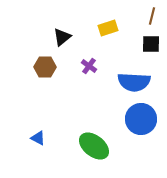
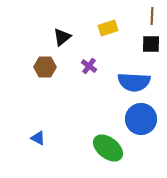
brown line: rotated 12 degrees counterclockwise
green ellipse: moved 14 px right, 2 px down
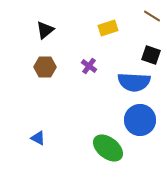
brown line: rotated 60 degrees counterclockwise
black triangle: moved 17 px left, 7 px up
black square: moved 11 px down; rotated 18 degrees clockwise
blue circle: moved 1 px left, 1 px down
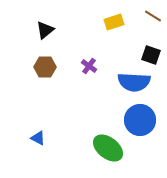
brown line: moved 1 px right
yellow rectangle: moved 6 px right, 6 px up
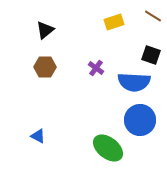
purple cross: moved 7 px right, 2 px down
blue triangle: moved 2 px up
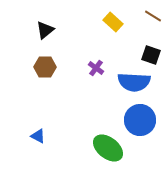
yellow rectangle: moved 1 px left; rotated 60 degrees clockwise
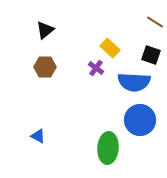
brown line: moved 2 px right, 6 px down
yellow rectangle: moved 3 px left, 26 px down
green ellipse: rotated 56 degrees clockwise
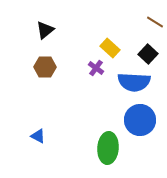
black square: moved 3 px left, 1 px up; rotated 24 degrees clockwise
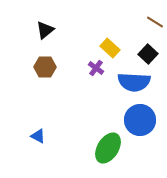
green ellipse: rotated 28 degrees clockwise
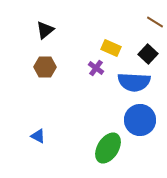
yellow rectangle: moved 1 px right; rotated 18 degrees counterclockwise
